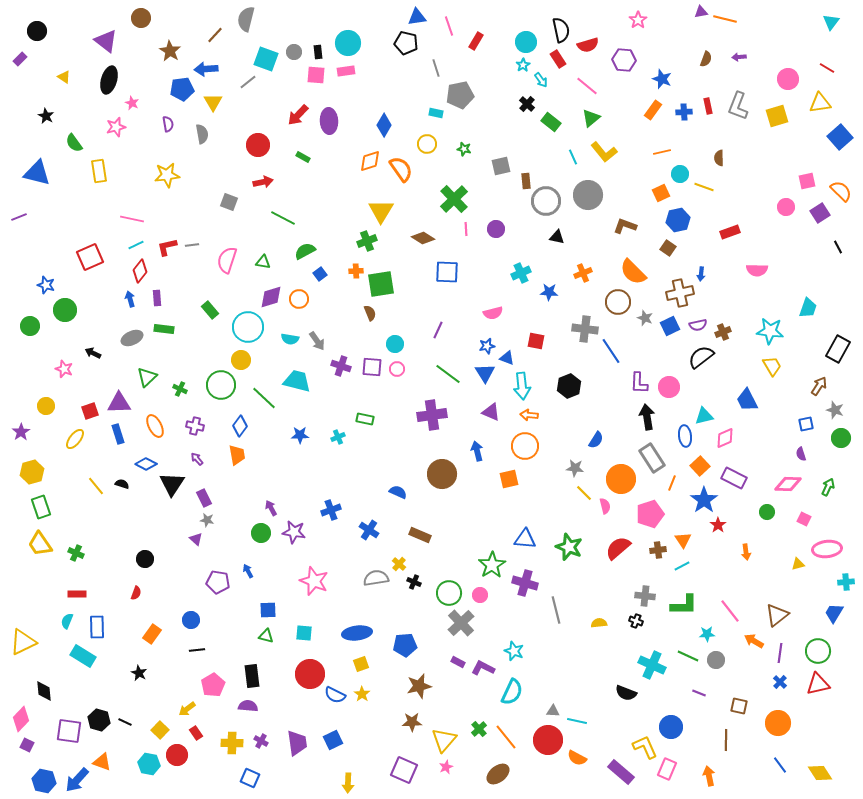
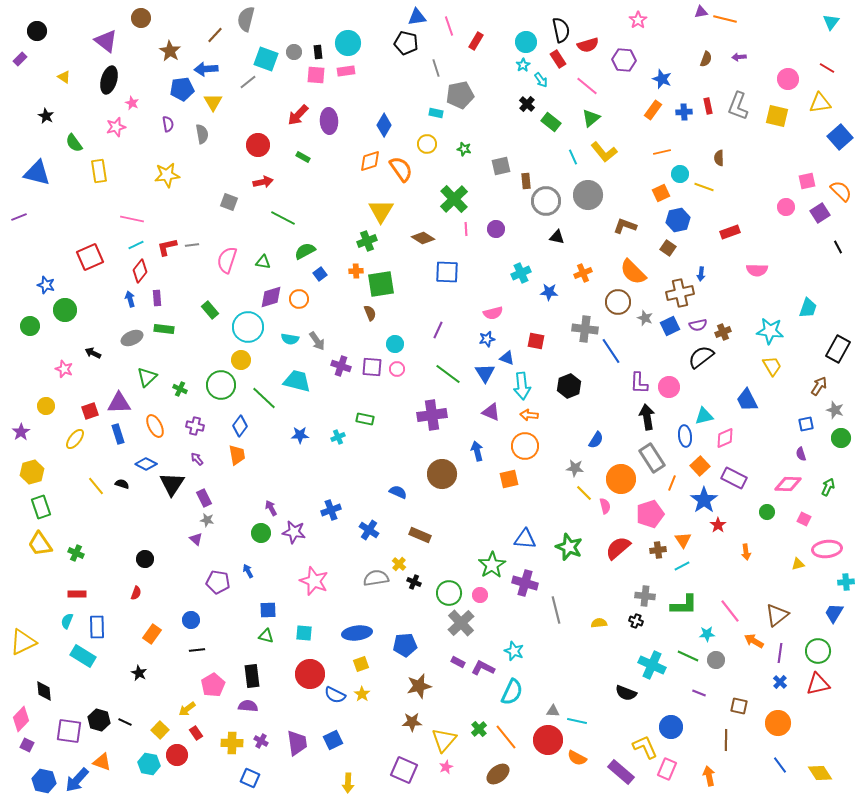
yellow square at (777, 116): rotated 30 degrees clockwise
blue star at (487, 346): moved 7 px up
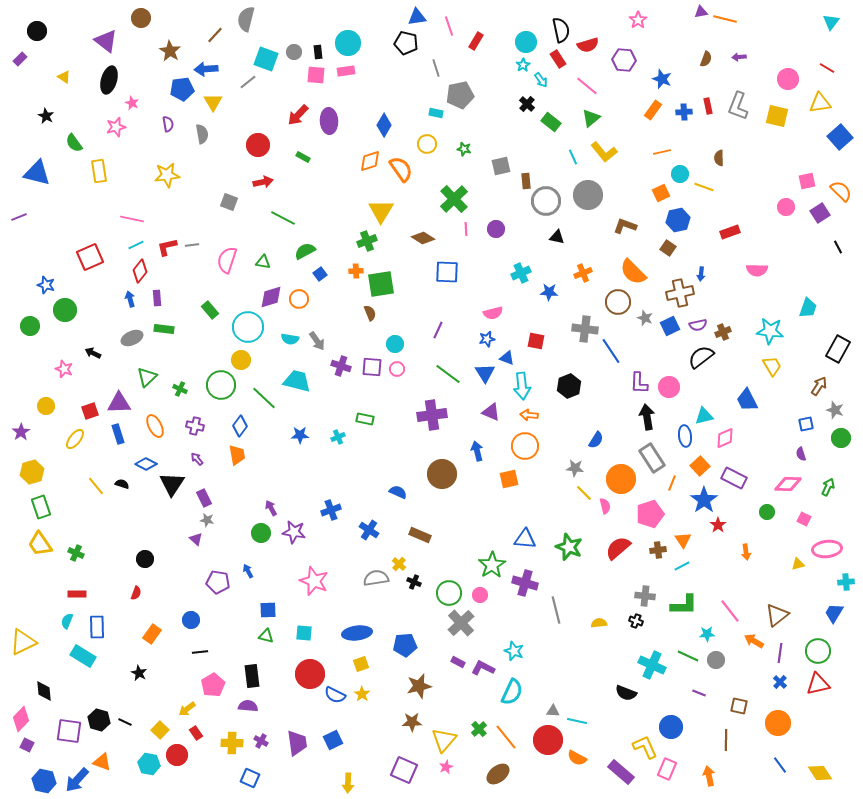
black line at (197, 650): moved 3 px right, 2 px down
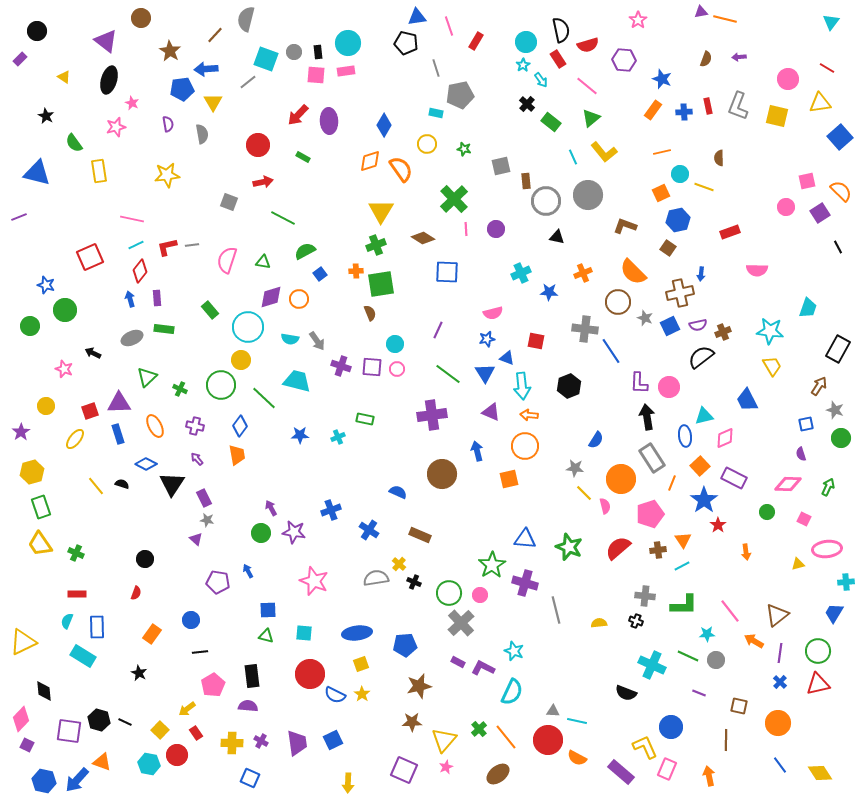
green cross at (367, 241): moved 9 px right, 4 px down
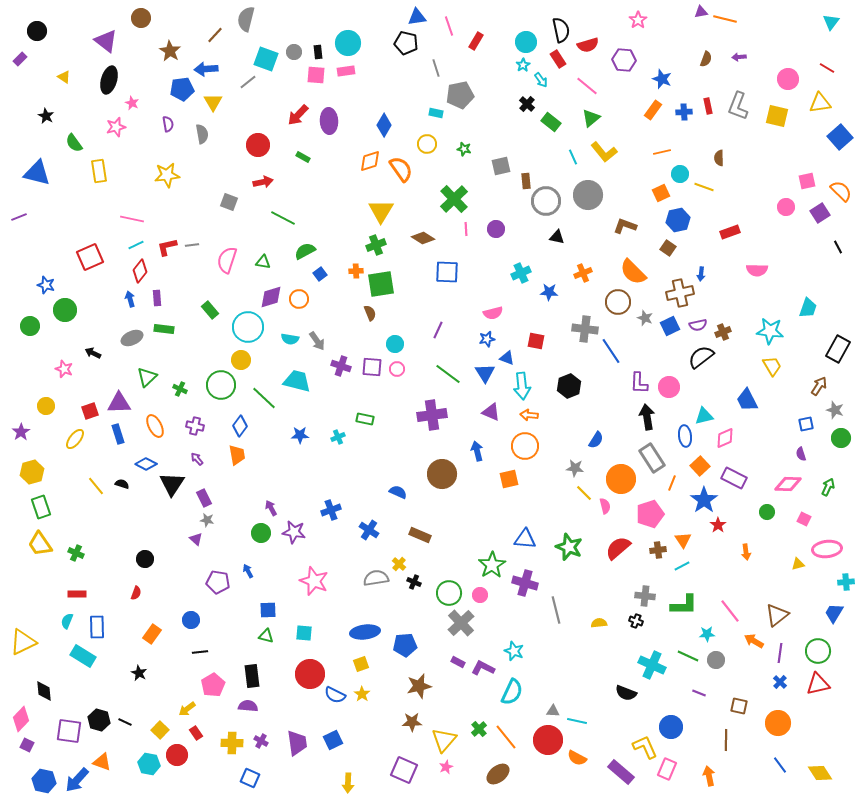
blue ellipse at (357, 633): moved 8 px right, 1 px up
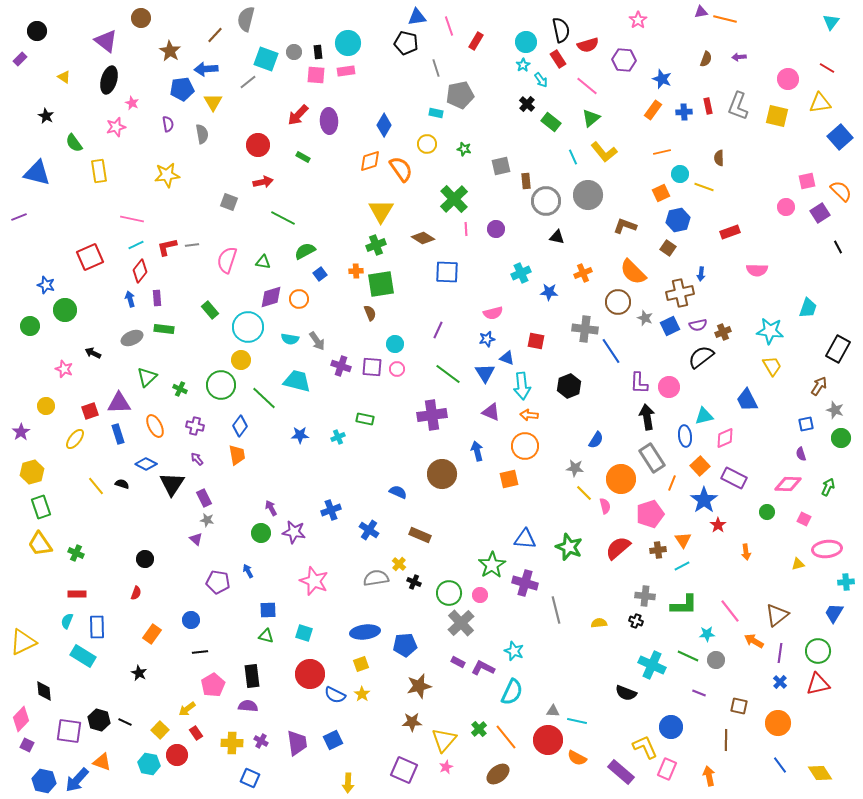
cyan square at (304, 633): rotated 12 degrees clockwise
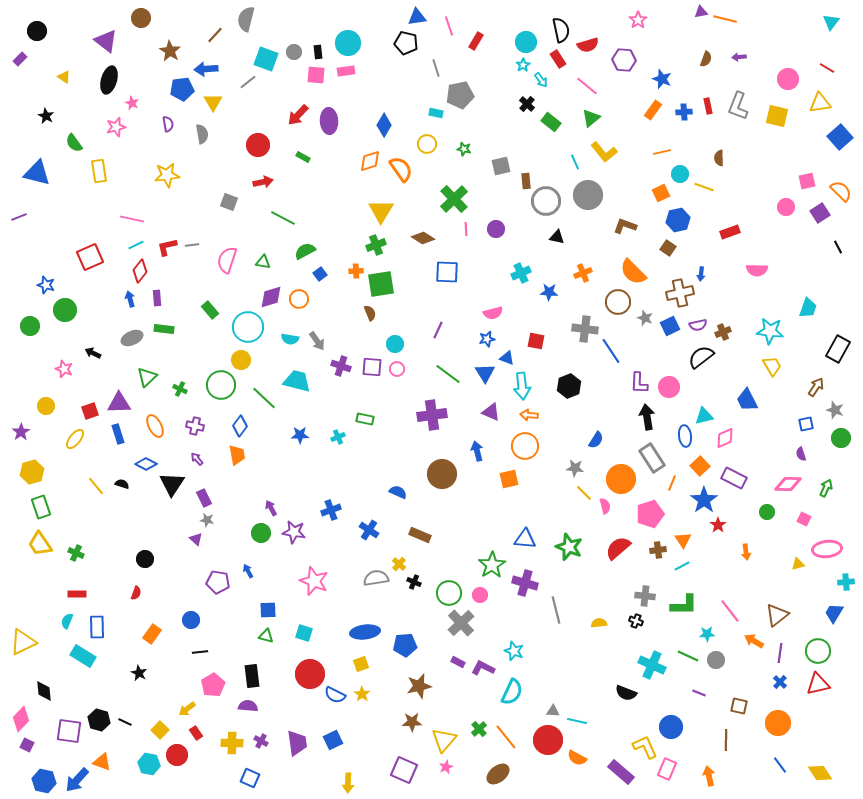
cyan line at (573, 157): moved 2 px right, 5 px down
brown arrow at (819, 386): moved 3 px left, 1 px down
green arrow at (828, 487): moved 2 px left, 1 px down
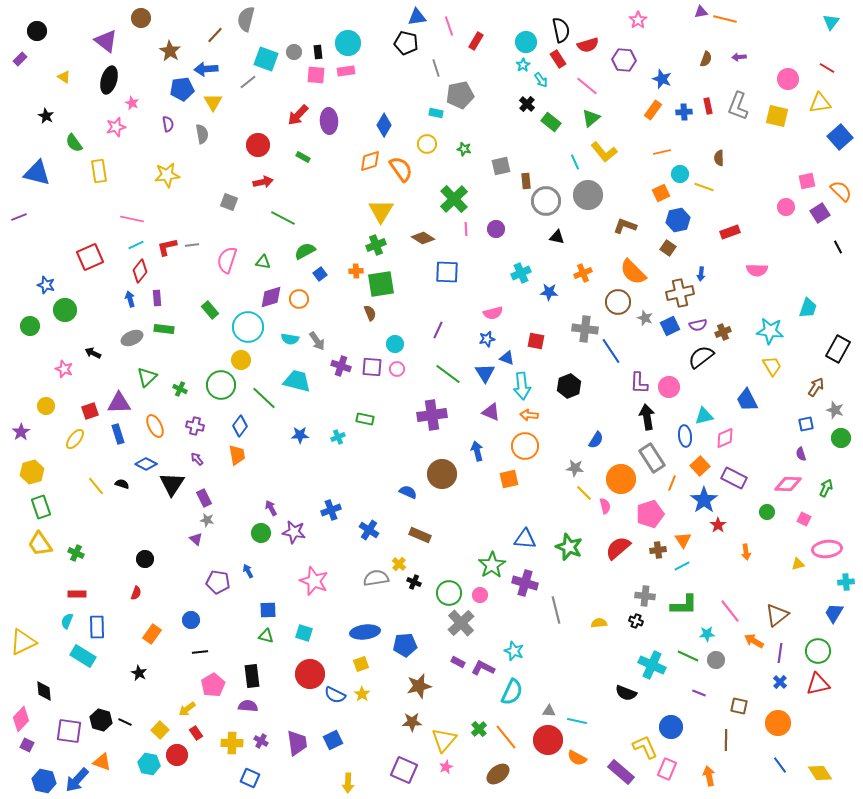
blue semicircle at (398, 492): moved 10 px right
gray triangle at (553, 711): moved 4 px left
black hexagon at (99, 720): moved 2 px right
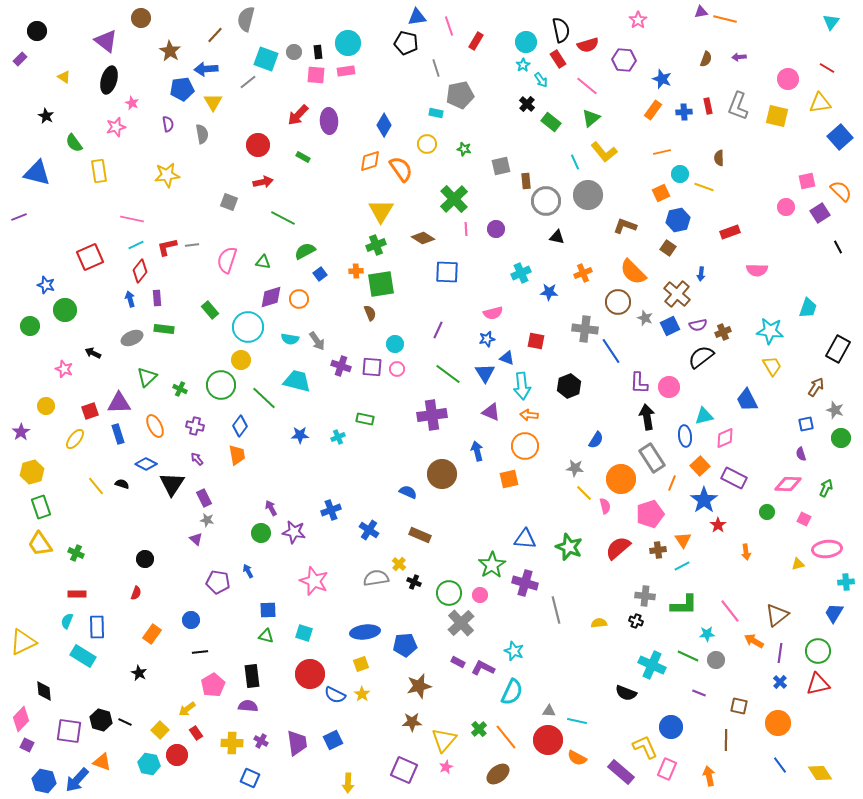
brown cross at (680, 293): moved 3 px left, 1 px down; rotated 36 degrees counterclockwise
